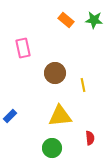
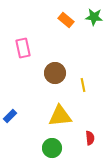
green star: moved 3 px up
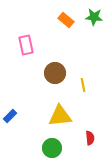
pink rectangle: moved 3 px right, 3 px up
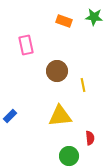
orange rectangle: moved 2 px left, 1 px down; rotated 21 degrees counterclockwise
brown circle: moved 2 px right, 2 px up
green circle: moved 17 px right, 8 px down
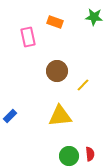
orange rectangle: moved 9 px left, 1 px down
pink rectangle: moved 2 px right, 8 px up
yellow line: rotated 56 degrees clockwise
red semicircle: moved 16 px down
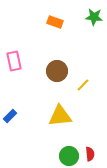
pink rectangle: moved 14 px left, 24 px down
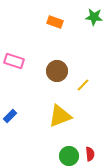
pink rectangle: rotated 60 degrees counterclockwise
yellow triangle: rotated 15 degrees counterclockwise
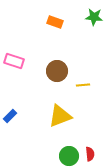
yellow line: rotated 40 degrees clockwise
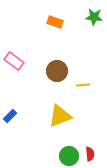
pink rectangle: rotated 18 degrees clockwise
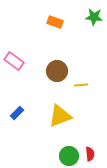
yellow line: moved 2 px left
blue rectangle: moved 7 px right, 3 px up
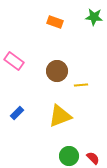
red semicircle: moved 3 px right, 4 px down; rotated 40 degrees counterclockwise
